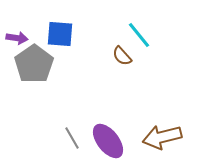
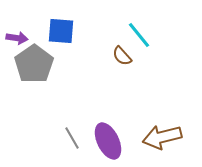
blue square: moved 1 px right, 3 px up
purple ellipse: rotated 12 degrees clockwise
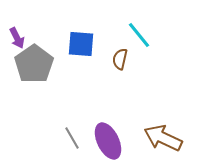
blue square: moved 20 px right, 13 px down
purple arrow: rotated 55 degrees clockwise
brown semicircle: moved 2 px left, 3 px down; rotated 55 degrees clockwise
brown arrow: moved 1 px right, 1 px down; rotated 39 degrees clockwise
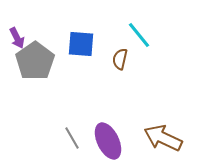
gray pentagon: moved 1 px right, 3 px up
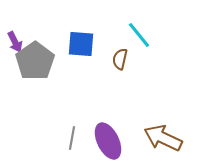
purple arrow: moved 2 px left, 4 px down
gray line: rotated 40 degrees clockwise
